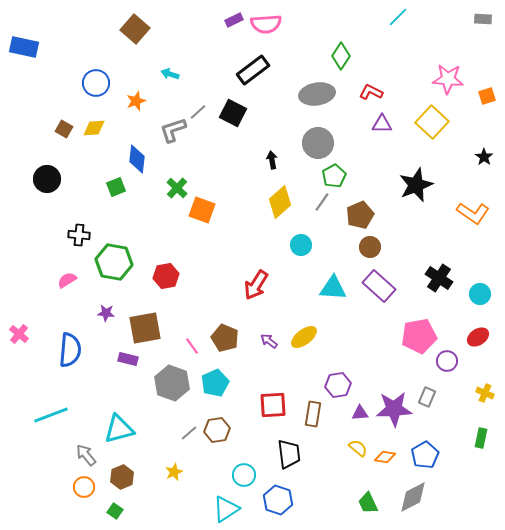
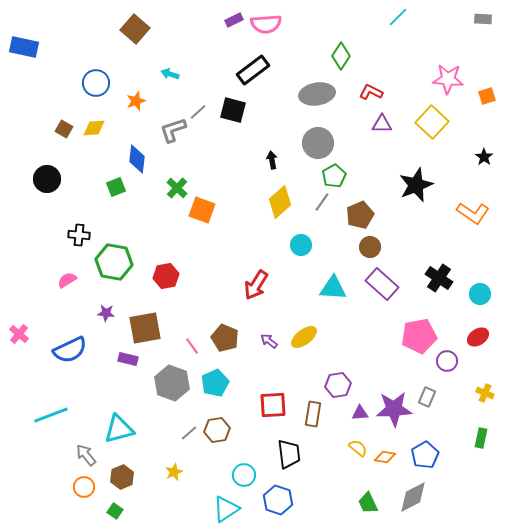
black square at (233, 113): moved 3 px up; rotated 12 degrees counterclockwise
purple rectangle at (379, 286): moved 3 px right, 2 px up
blue semicircle at (70, 350): rotated 60 degrees clockwise
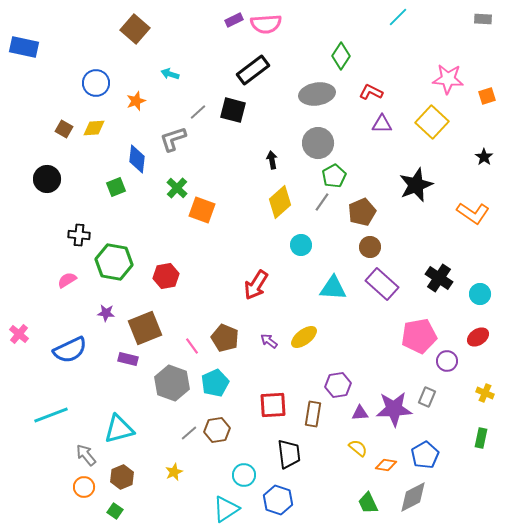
gray L-shape at (173, 130): moved 9 px down
brown pentagon at (360, 215): moved 2 px right, 3 px up
brown square at (145, 328): rotated 12 degrees counterclockwise
orange diamond at (385, 457): moved 1 px right, 8 px down
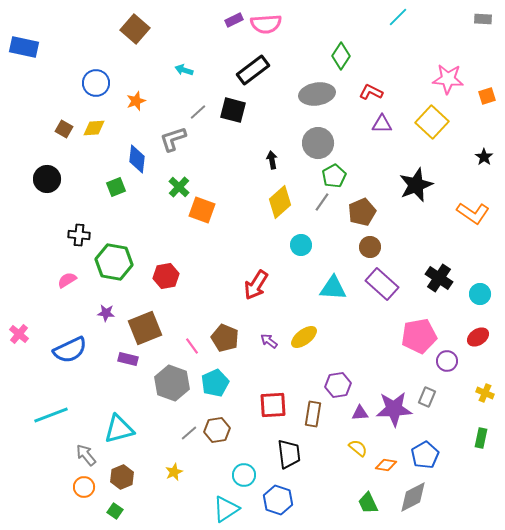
cyan arrow at (170, 74): moved 14 px right, 4 px up
green cross at (177, 188): moved 2 px right, 1 px up
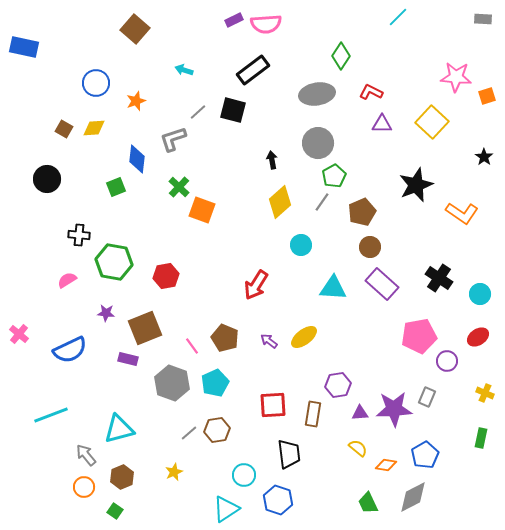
pink star at (448, 79): moved 8 px right, 2 px up
orange L-shape at (473, 213): moved 11 px left
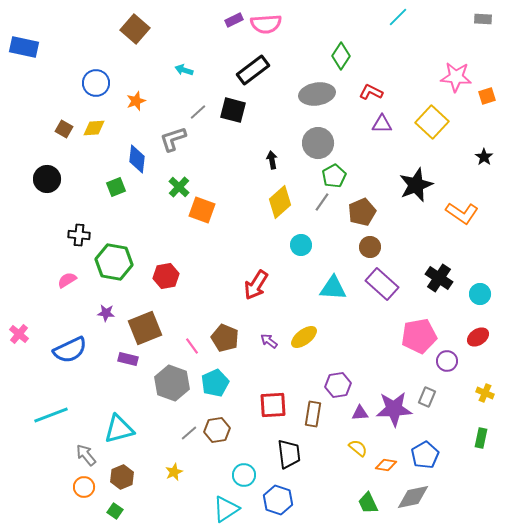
gray diamond at (413, 497): rotated 16 degrees clockwise
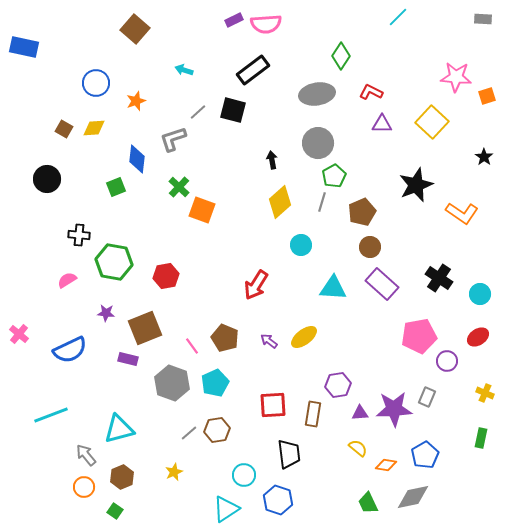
gray line at (322, 202): rotated 18 degrees counterclockwise
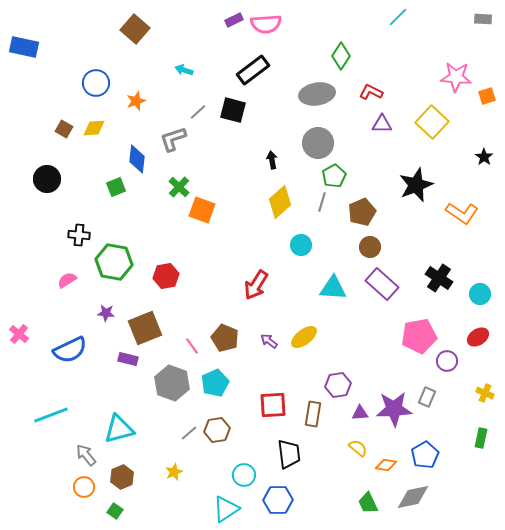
blue hexagon at (278, 500): rotated 20 degrees counterclockwise
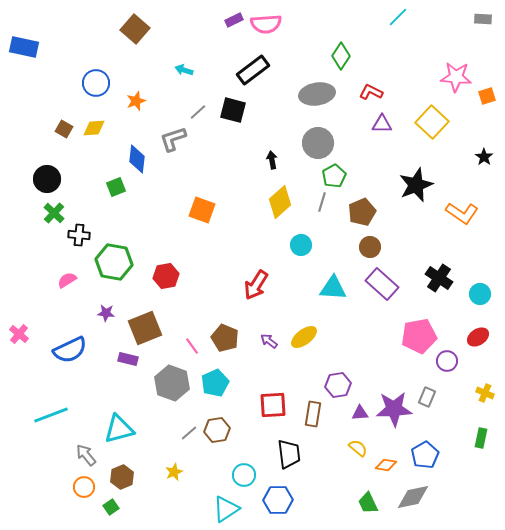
green cross at (179, 187): moved 125 px left, 26 px down
green square at (115, 511): moved 4 px left, 4 px up; rotated 21 degrees clockwise
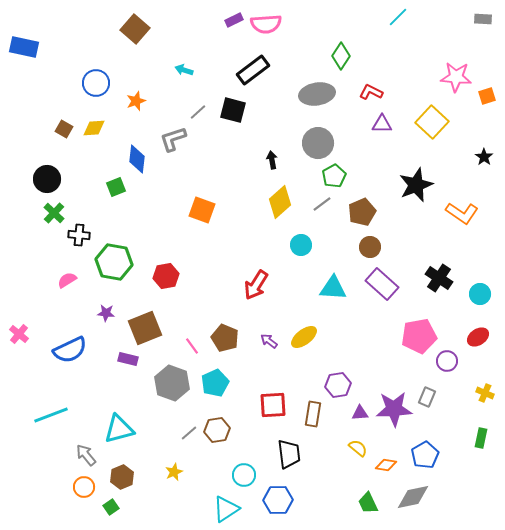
gray line at (322, 202): moved 2 px down; rotated 36 degrees clockwise
